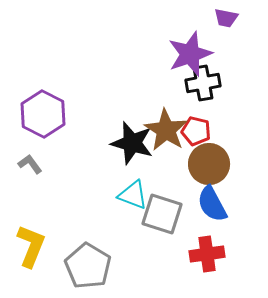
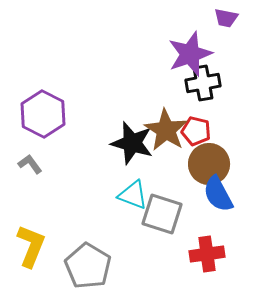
blue semicircle: moved 6 px right, 10 px up
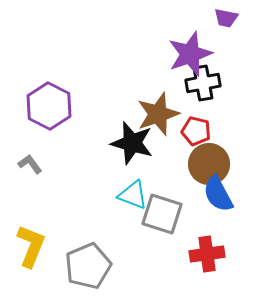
purple hexagon: moved 6 px right, 8 px up
brown star: moved 8 px left, 16 px up; rotated 21 degrees clockwise
gray pentagon: rotated 18 degrees clockwise
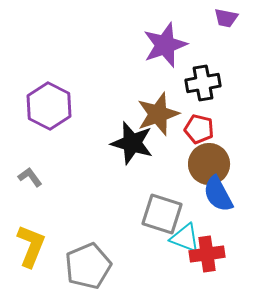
purple star: moved 25 px left, 9 px up
red pentagon: moved 3 px right, 2 px up
gray L-shape: moved 13 px down
cyan triangle: moved 52 px right, 43 px down
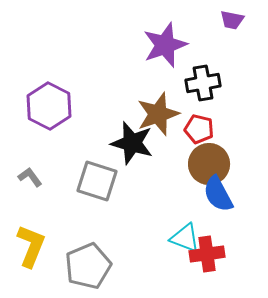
purple trapezoid: moved 6 px right, 2 px down
gray square: moved 65 px left, 33 px up
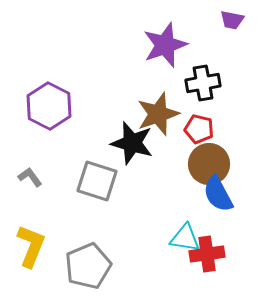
cyan triangle: rotated 12 degrees counterclockwise
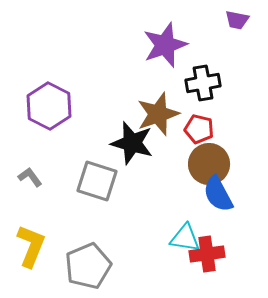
purple trapezoid: moved 5 px right
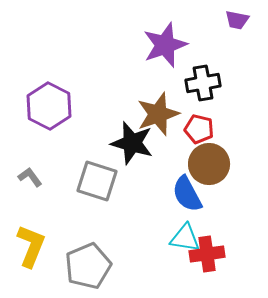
blue semicircle: moved 31 px left
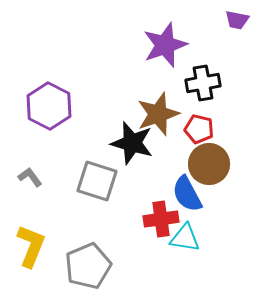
red cross: moved 46 px left, 35 px up
